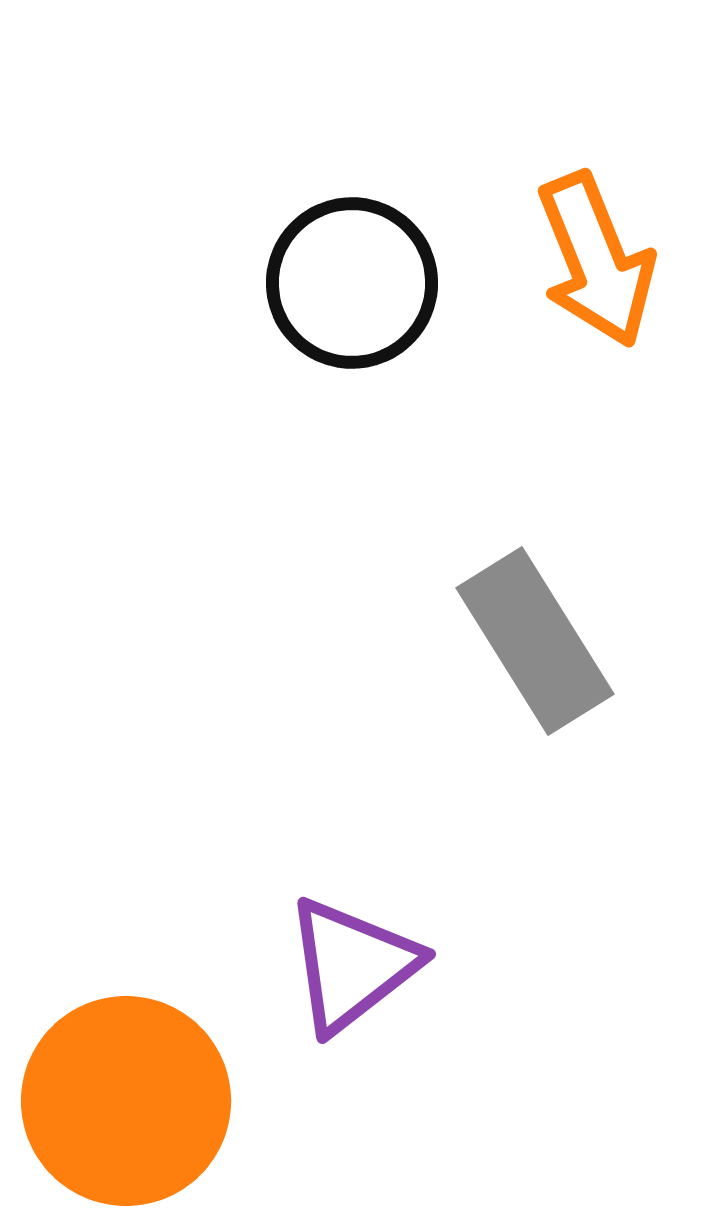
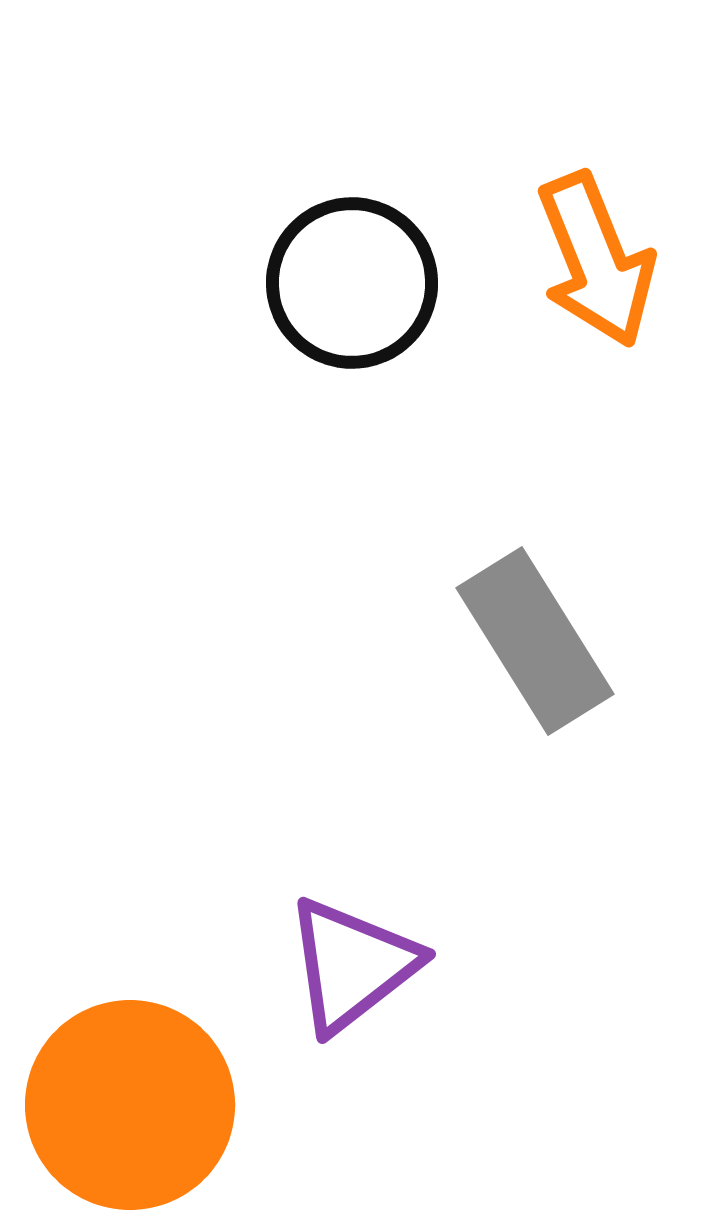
orange circle: moved 4 px right, 4 px down
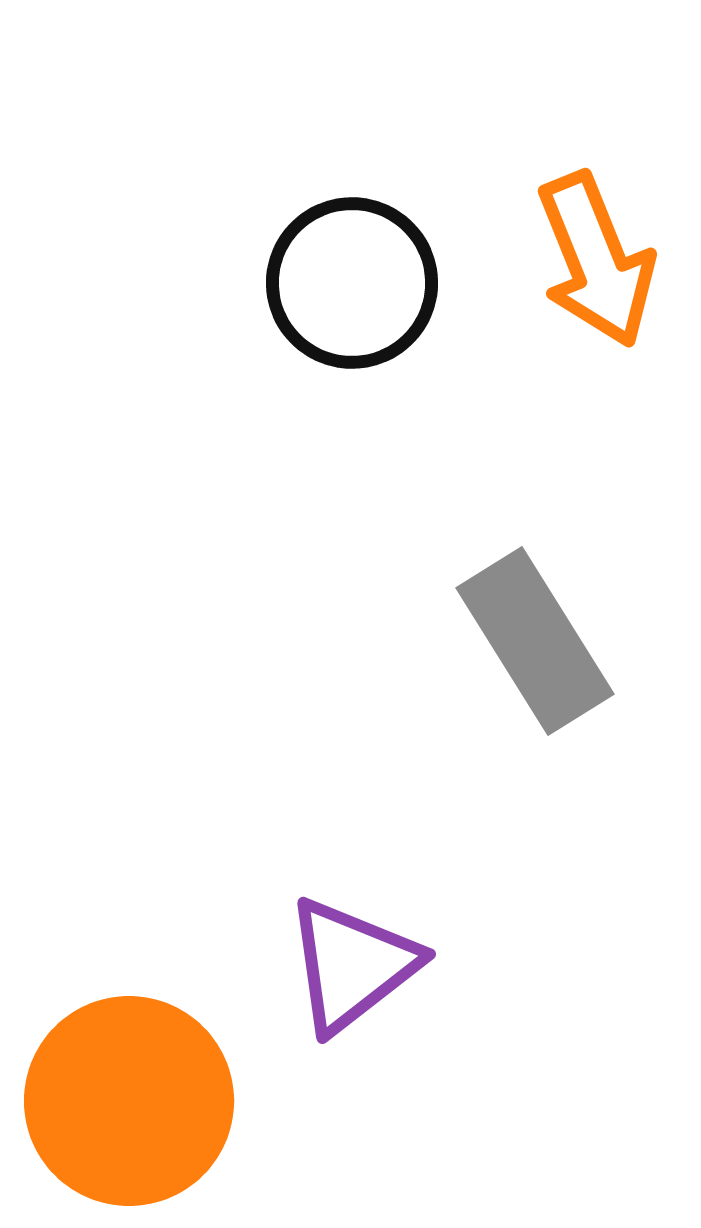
orange circle: moved 1 px left, 4 px up
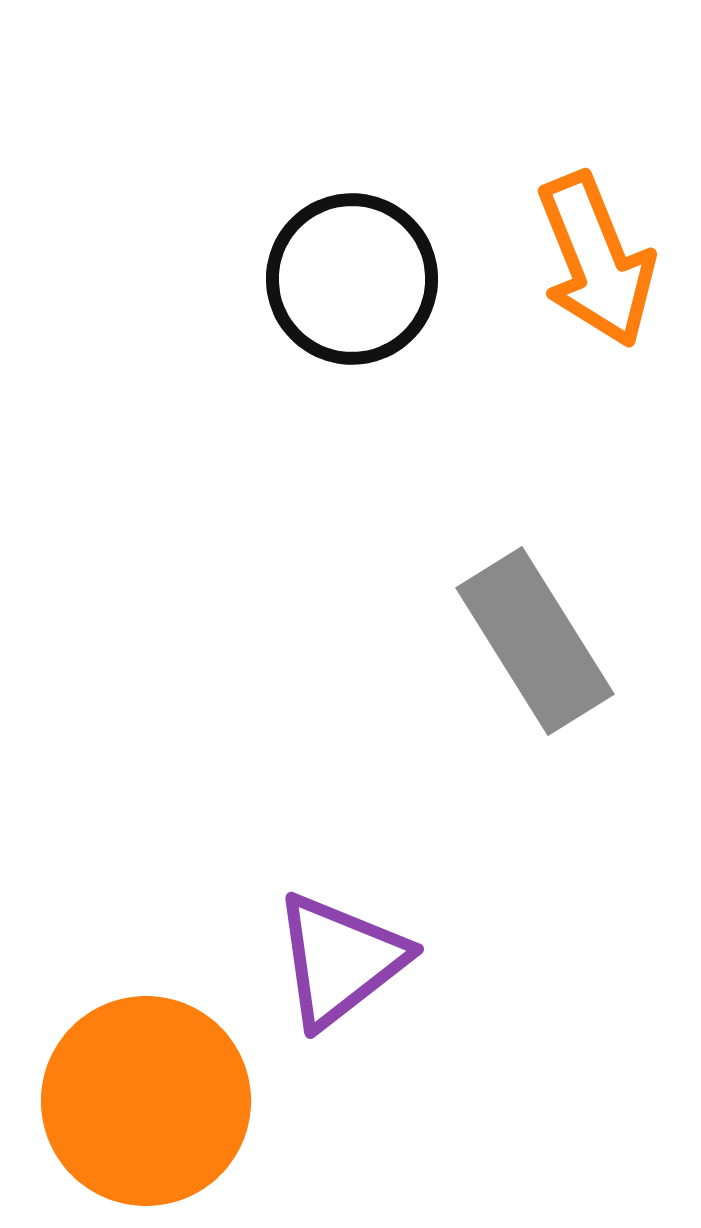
black circle: moved 4 px up
purple triangle: moved 12 px left, 5 px up
orange circle: moved 17 px right
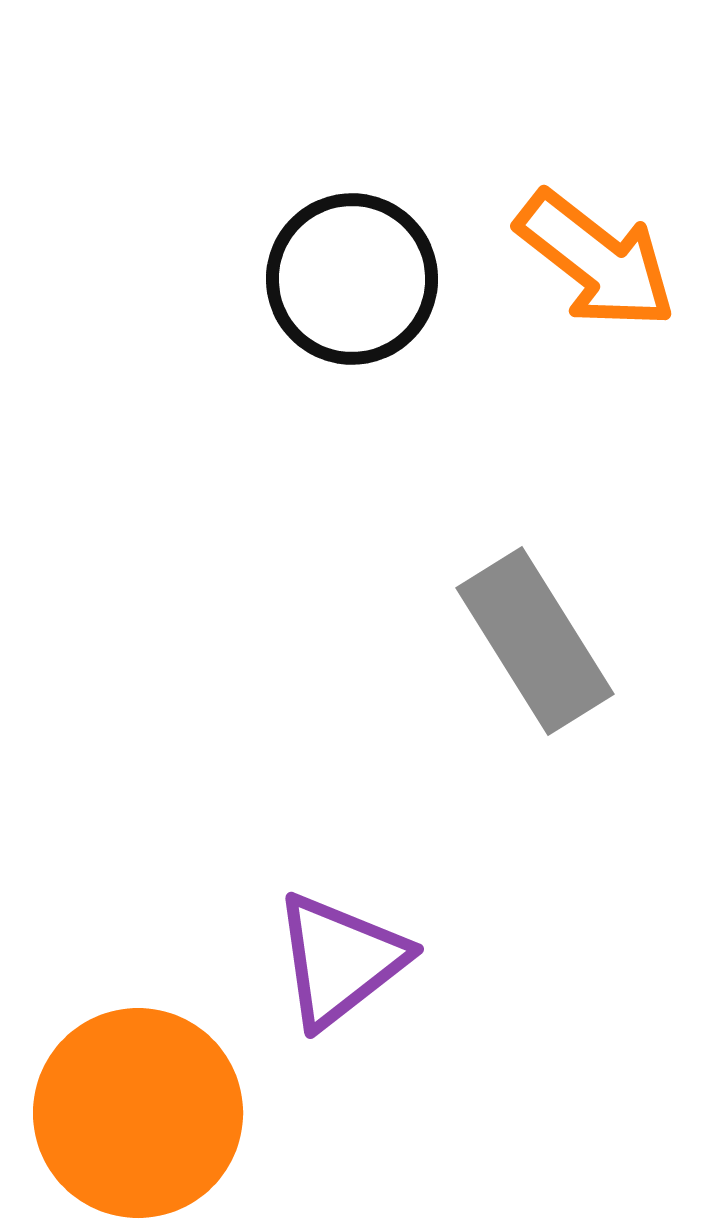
orange arrow: rotated 30 degrees counterclockwise
orange circle: moved 8 px left, 12 px down
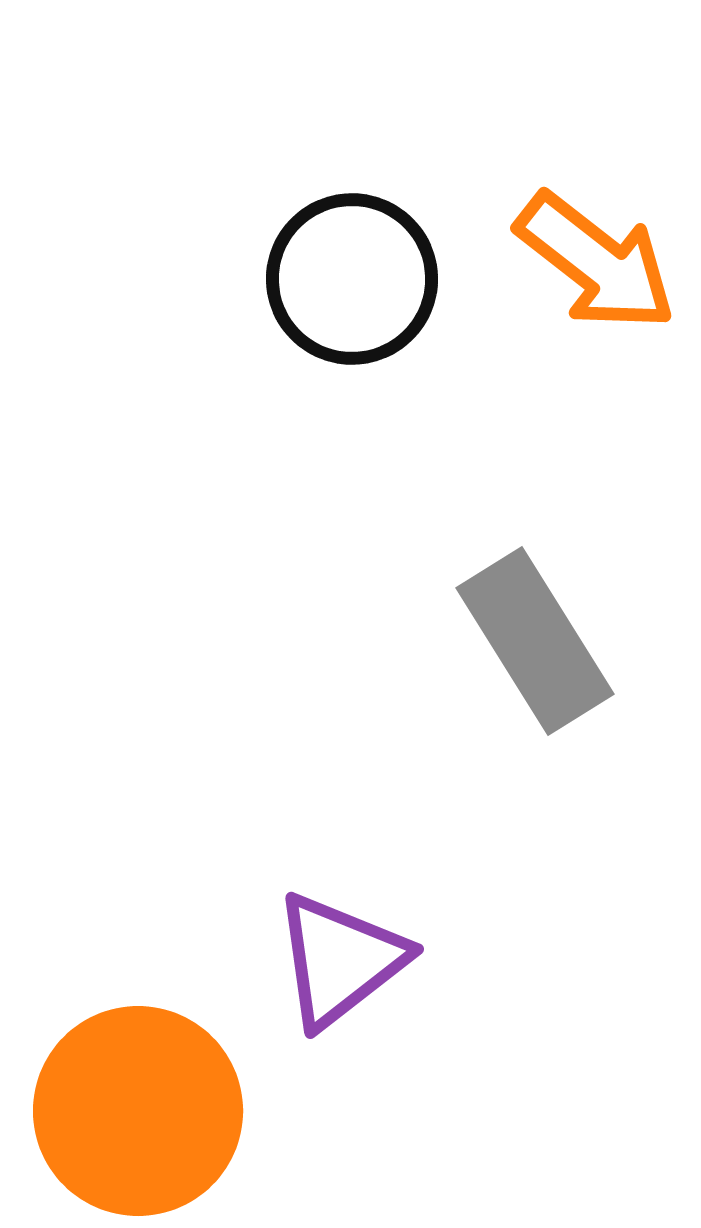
orange arrow: moved 2 px down
orange circle: moved 2 px up
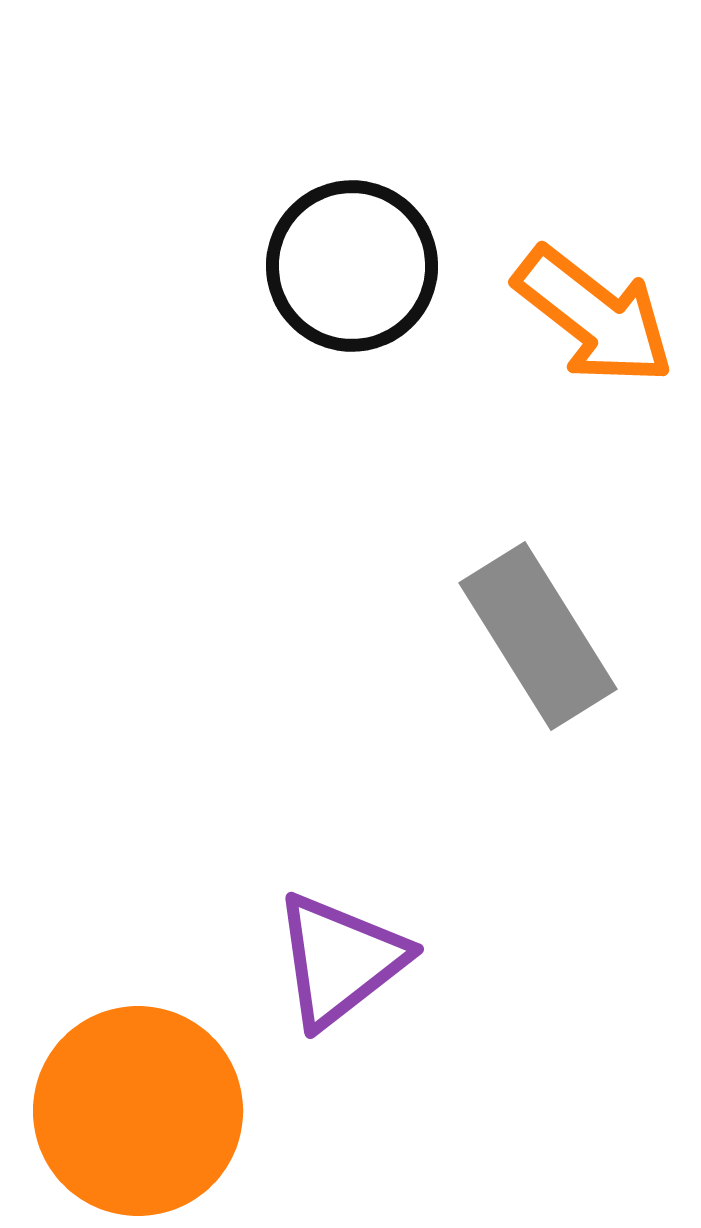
orange arrow: moved 2 px left, 54 px down
black circle: moved 13 px up
gray rectangle: moved 3 px right, 5 px up
